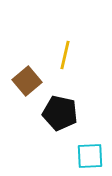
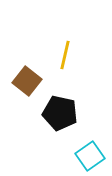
brown square: rotated 12 degrees counterclockwise
cyan square: rotated 32 degrees counterclockwise
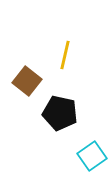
cyan square: moved 2 px right
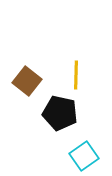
yellow line: moved 11 px right, 20 px down; rotated 12 degrees counterclockwise
cyan square: moved 8 px left
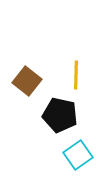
black pentagon: moved 2 px down
cyan square: moved 6 px left, 1 px up
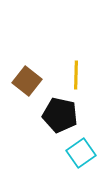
cyan square: moved 3 px right, 2 px up
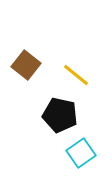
yellow line: rotated 52 degrees counterclockwise
brown square: moved 1 px left, 16 px up
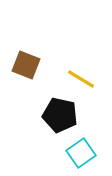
brown square: rotated 16 degrees counterclockwise
yellow line: moved 5 px right, 4 px down; rotated 8 degrees counterclockwise
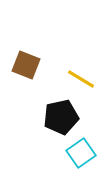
black pentagon: moved 1 px right, 2 px down; rotated 24 degrees counterclockwise
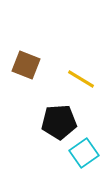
black pentagon: moved 2 px left, 5 px down; rotated 8 degrees clockwise
cyan square: moved 3 px right
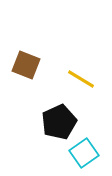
black pentagon: rotated 20 degrees counterclockwise
